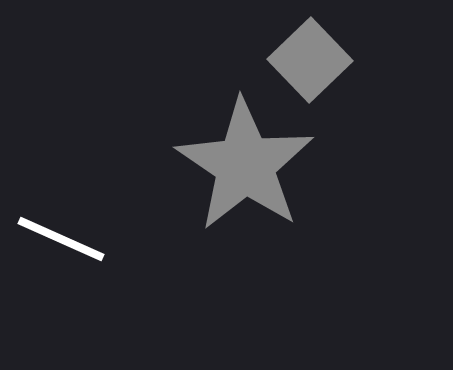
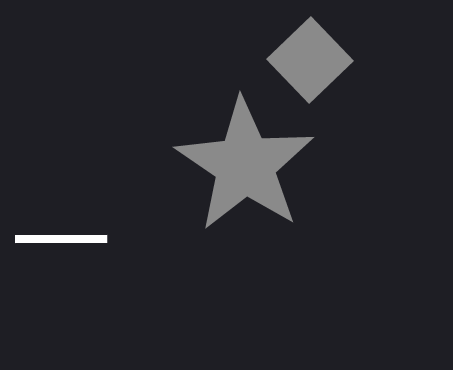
white line: rotated 24 degrees counterclockwise
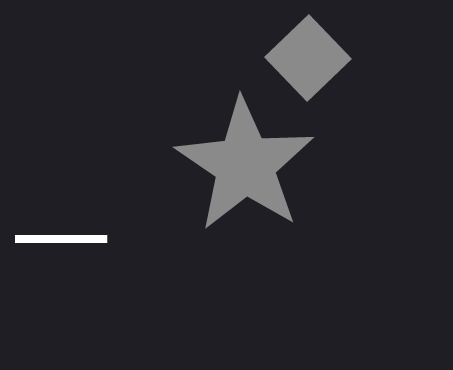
gray square: moved 2 px left, 2 px up
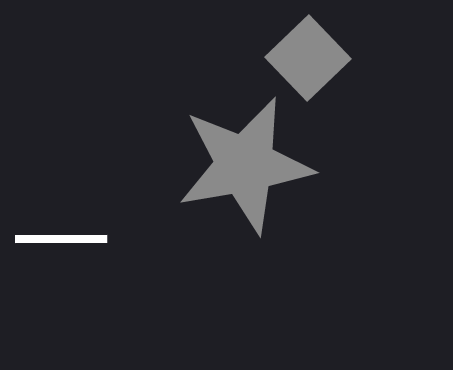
gray star: rotated 28 degrees clockwise
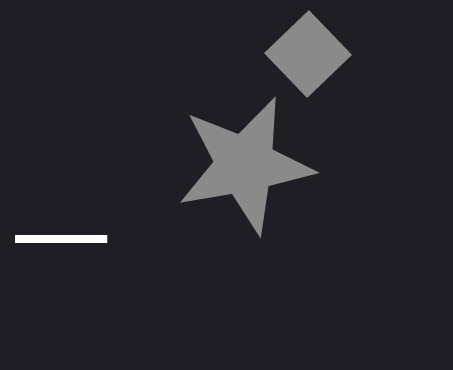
gray square: moved 4 px up
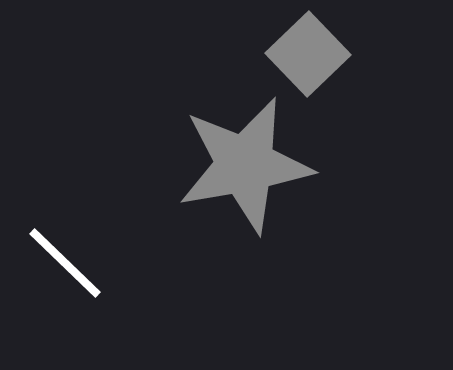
white line: moved 4 px right, 24 px down; rotated 44 degrees clockwise
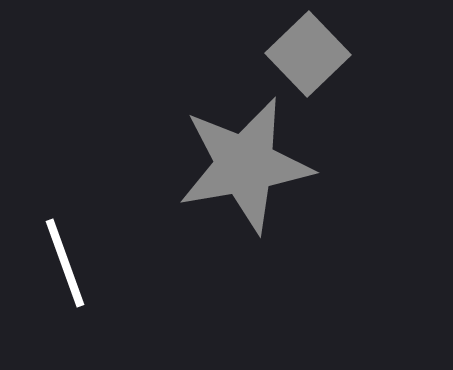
white line: rotated 26 degrees clockwise
